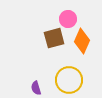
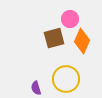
pink circle: moved 2 px right
yellow circle: moved 3 px left, 1 px up
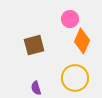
brown square: moved 20 px left, 7 px down
yellow circle: moved 9 px right, 1 px up
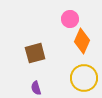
brown square: moved 1 px right, 8 px down
yellow circle: moved 9 px right
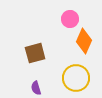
orange diamond: moved 2 px right
yellow circle: moved 8 px left
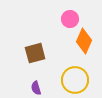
yellow circle: moved 1 px left, 2 px down
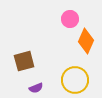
orange diamond: moved 2 px right
brown square: moved 11 px left, 8 px down
purple semicircle: rotated 96 degrees counterclockwise
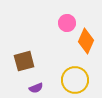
pink circle: moved 3 px left, 4 px down
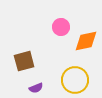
pink circle: moved 6 px left, 4 px down
orange diamond: rotated 55 degrees clockwise
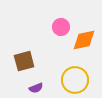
orange diamond: moved 2 px left, 1 px up
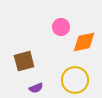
orange diamond: moved 2 px down
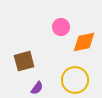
purple semicircle: moved 1 px right; rotated 32 degrees counterclockwise
